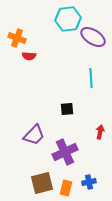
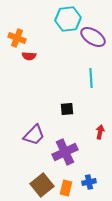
brown square: moved 2 px down; rotated 25 degrees counterclockwise
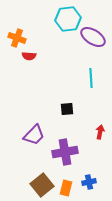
purple cross: rotated 15 degrees clockwise
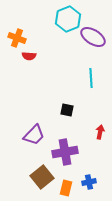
cyan hexagon: rotated 15 degrees counterclockwise
black square: moved 1 px down; rotated 16 degrees clockwise
brown square: moved 8 px up
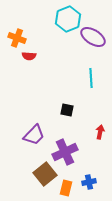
purple cross: rotated 15 degrees counterclockwise
brown square: moved 3 px right, 3 px up
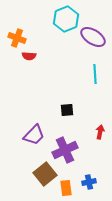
cyan hexagon: moved 2 px left
cyan line: moved 4 px right, 4 px up
black square: rotated 16 degrees counterclockwise
purple cross: moved 2 px up
orange rectangle: rotated 21 degrees counterclockwise
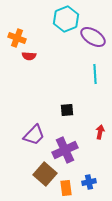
brown square: rotated 10 degrees counterclockwise
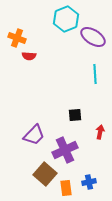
black square: moved 8 px right, 5 px down
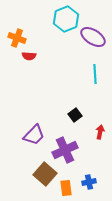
black square: rotated 32 degrees counterclockwise
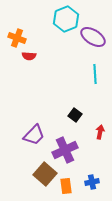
black square: rotated 16 degrees counterclockwise
blue cross: moved 3 px right
orange rectangle: moved 2 px up
